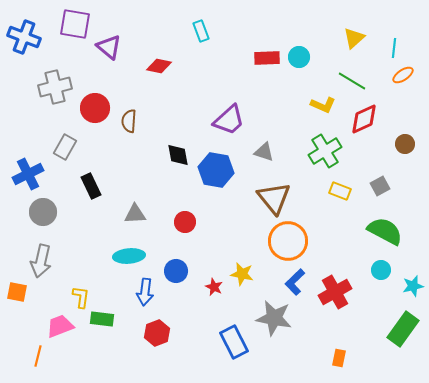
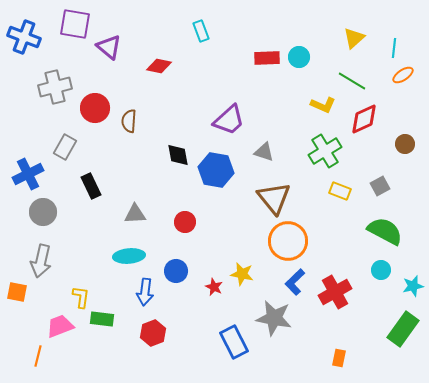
red hexagon at (157, 333): moved 4 px left
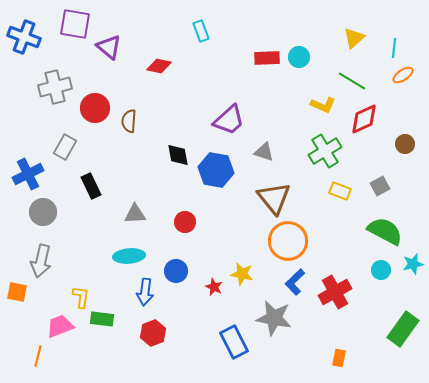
cyan star at (413, 286): moved 22 px up
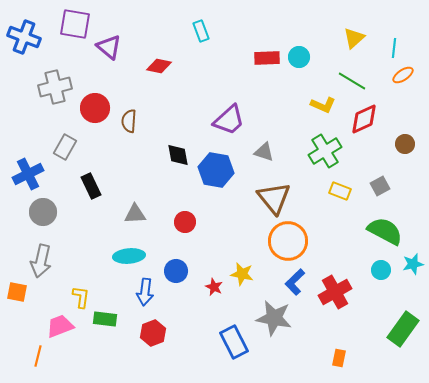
green rectangle at (102, 319): moved 3 px right
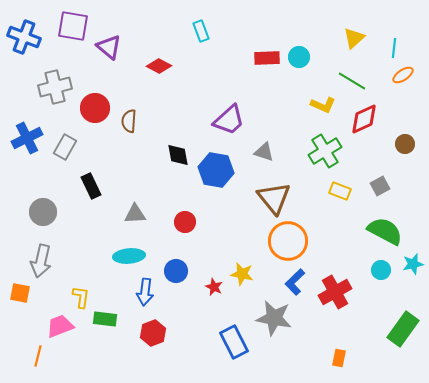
purple square at (75, 24): moved 2 px left, 2 px down
red diamond at (159, 66): rotated 15 degrees clockwise
blue cross at (28, 174): moved 1 px left, 36 px up
orange square at (17, 292): moved 3 px right, 1 px down
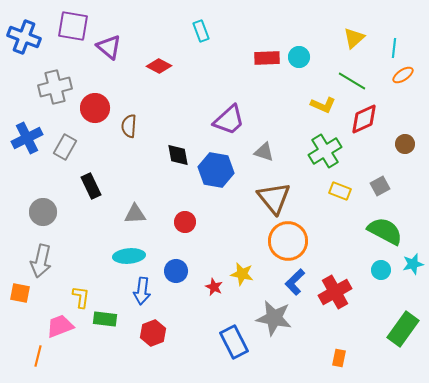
brown semicircle at (129, 121): moved 5 px down
blue arrow at (145, 292): moved 3 px left, 1 px up
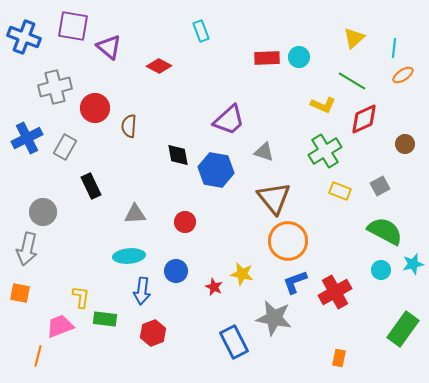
gray arrow at (41, 261): moved 14 px left, 12 px up
blue L-shape at (295, 282): rotated 24 degrees clockwise
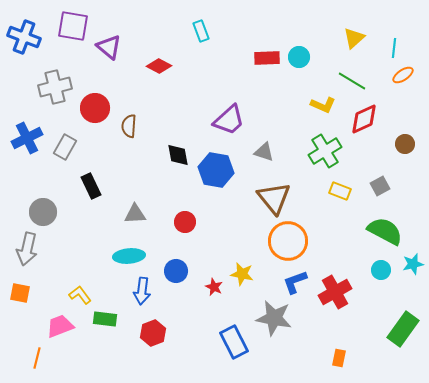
yellow L-shape at (81, 297): moved 1 px left, 2 px up; rotated 45 degrees counterclockwise
orange line at (38, 356): moved 1 px left, 2 px down
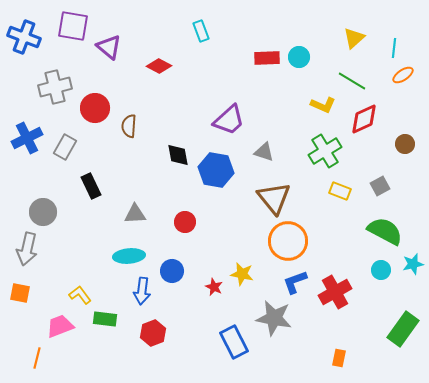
blue circle at (176, 271): moved 4 px left
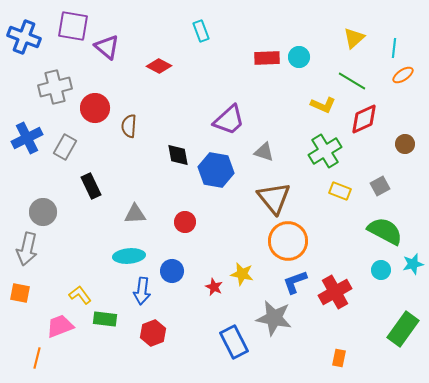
purple triangle at (109, 47): moved 2 px left
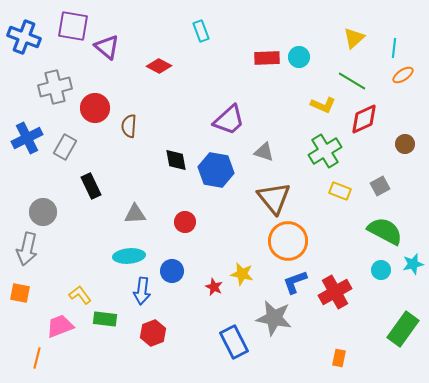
black diamond at (178, 155): moved 2 px left, 5 px down
